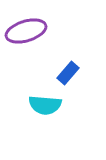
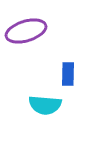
blue rectangle: moved 1 px down; rotated 40 degrees counterclockwise
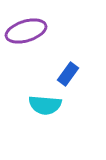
blue rectangle: rotated 35 degrees clockwise
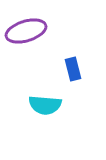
blue rectangle: moved 5 px right, 5 px up; rotated 50 degrees counterclockwise
